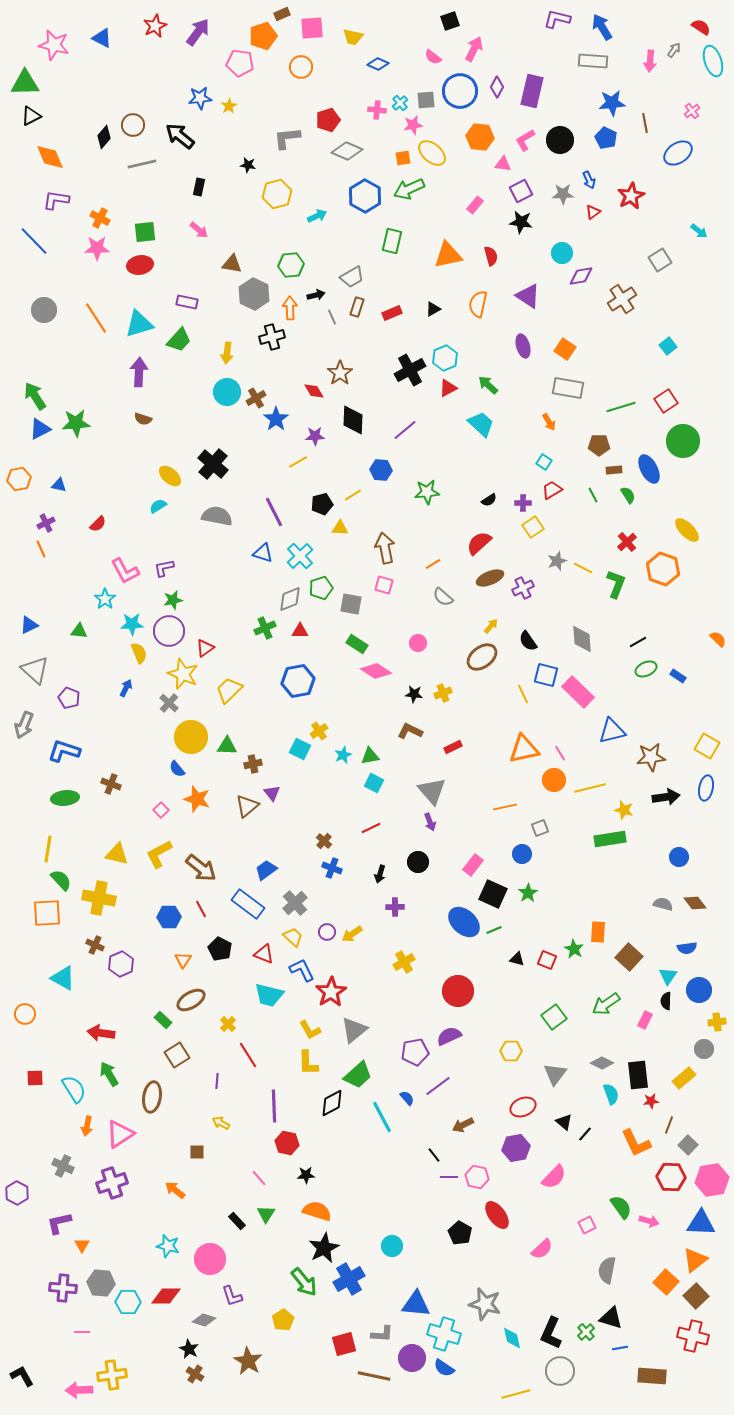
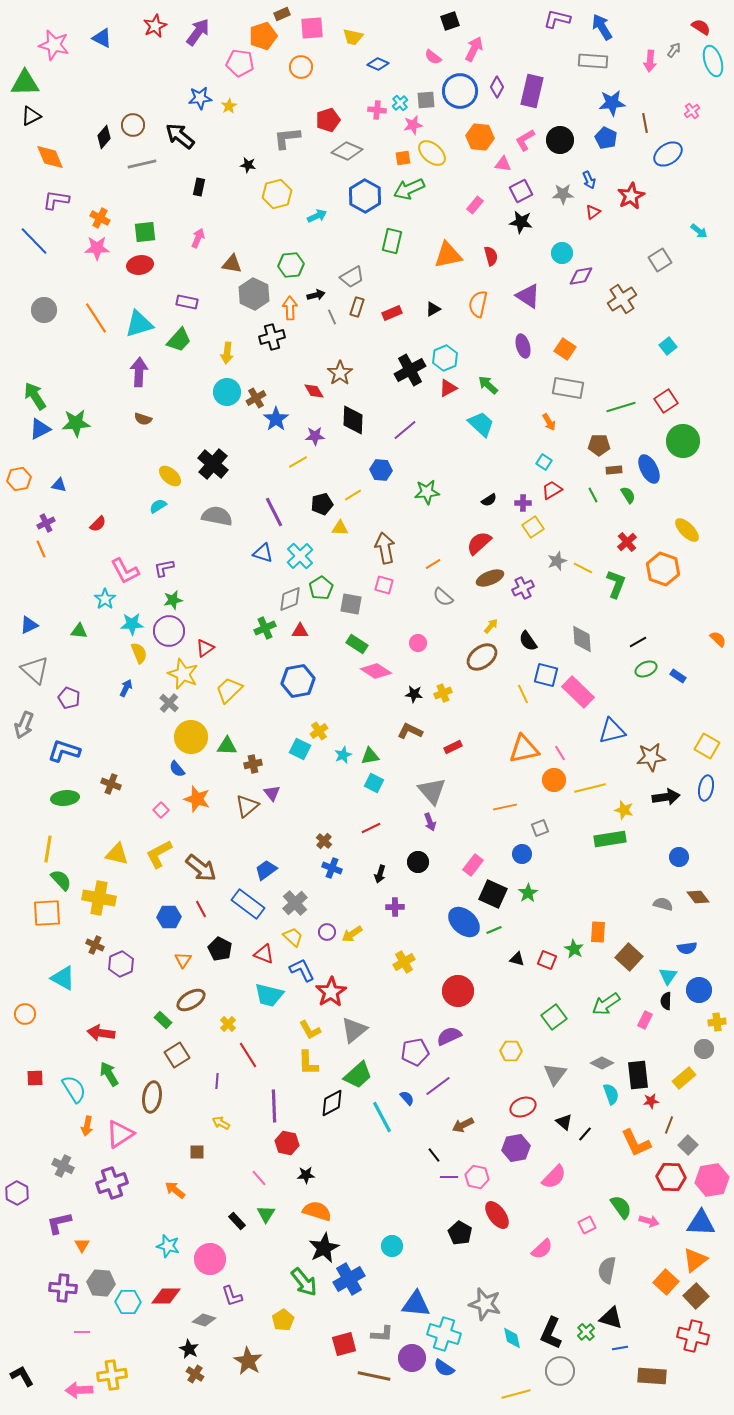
blue ellipse at (678, 153): moved 10 px left, 1 px down
pink arrow at (199, 230): moved 1 px left, 8 px down; rotated 108 degrees counterclockwise
green pentagon at (321, 588): rotated 15 degrees counterclockwise
brown diamond at (695, 903): moved 3 px right, 6 px up
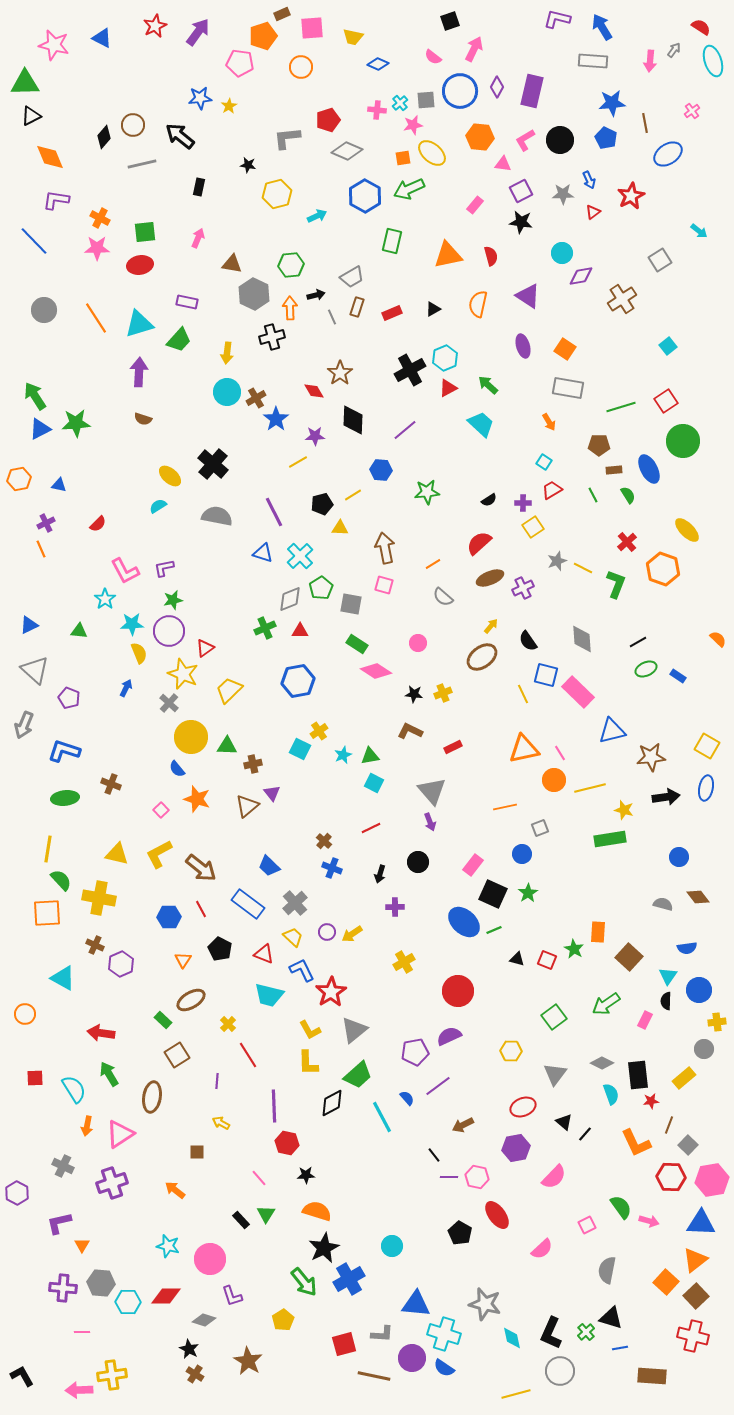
blue trapezoid at (266, 870): moved 3 px right, 4 px up; rotated 100 degrees counterclockwise
black rectangle at (237, 1221): moved 4 px right, 1 px up
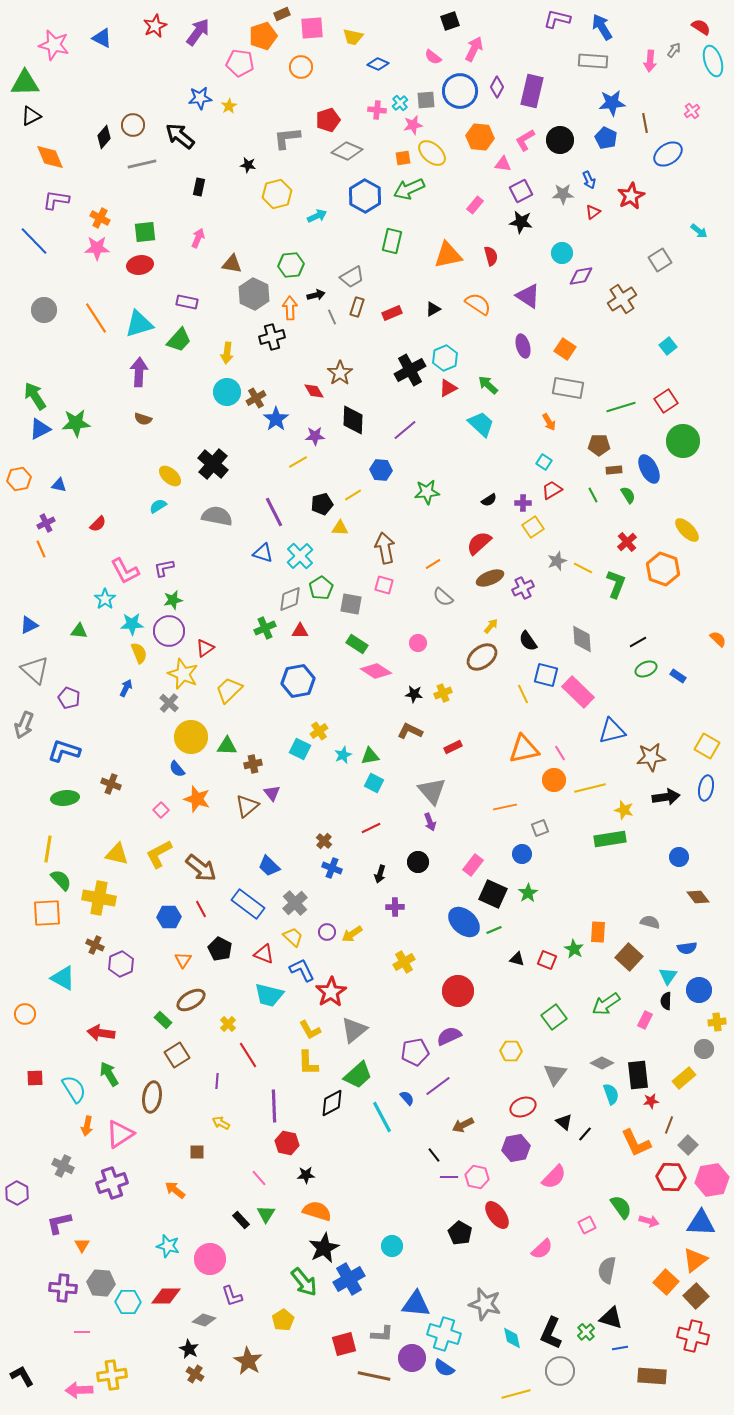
orange semicircle at (478, 304): rotated 112 degrees clockwise
gray semicircle at (663, 904): moved 13 px left, 18 px down
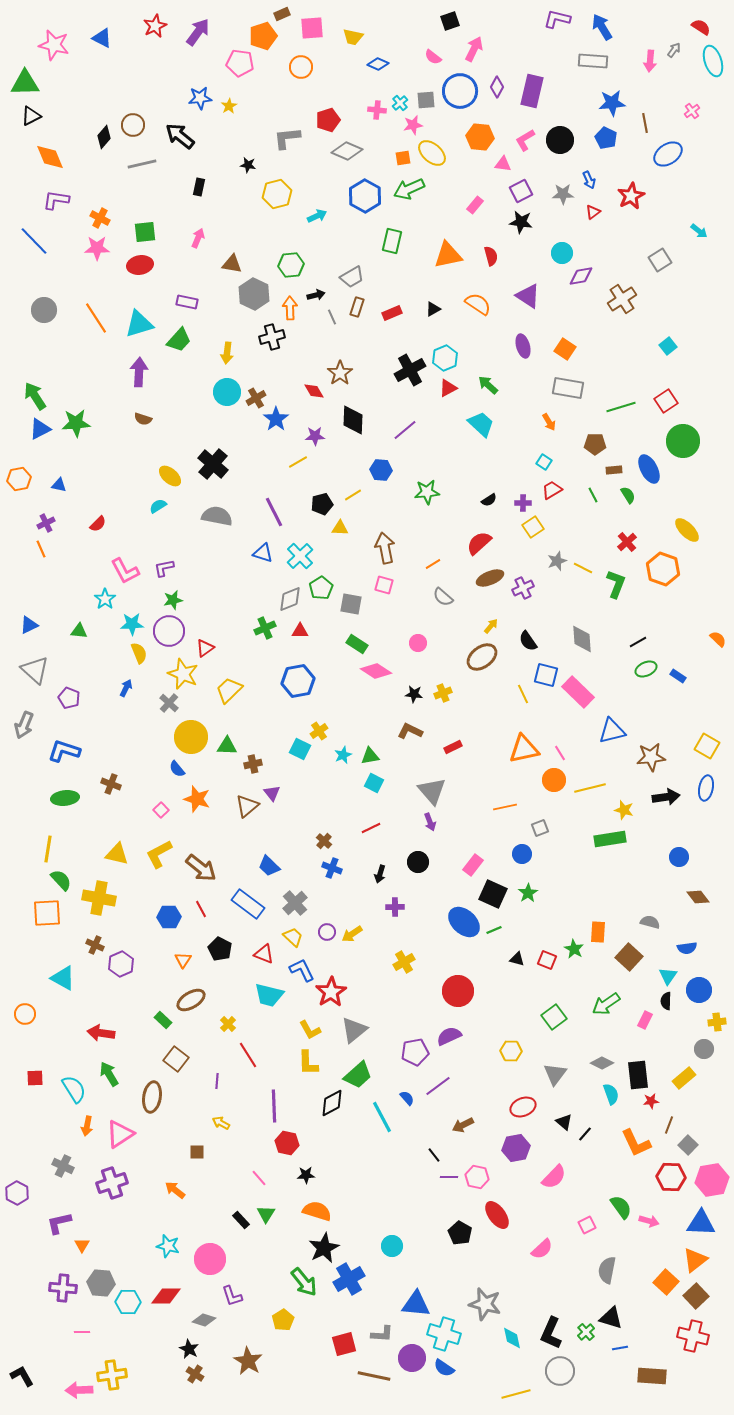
brown pentagon at (599, 445): moved 4 px left, 1 px up
brown square at (177, 1055): moved 1 px left, 4 px down; rotated 20 degrees counterclockwise
